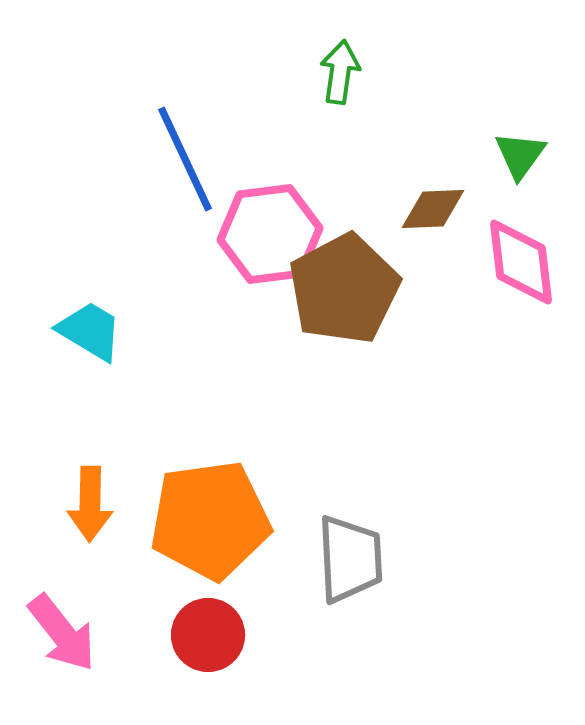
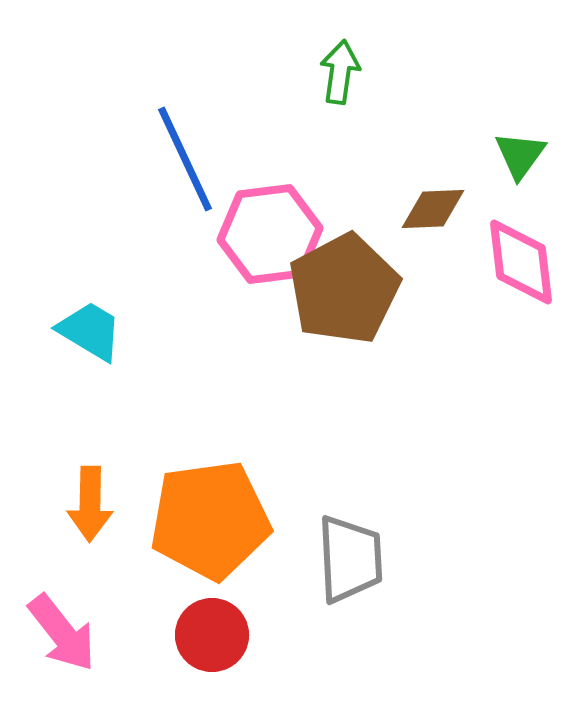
red circle: moved 4 px right
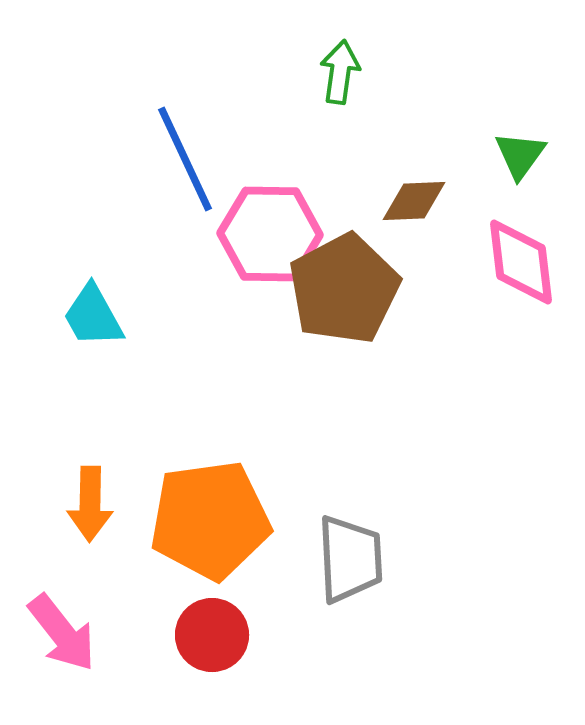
brown diamond: moved 19 px left, 8 px up
pink hexagon: rotated 8 degrees clockwise
cyan trapezoid: moved 3 px right, 15 px up; rotated 150 degrees counterclockwise
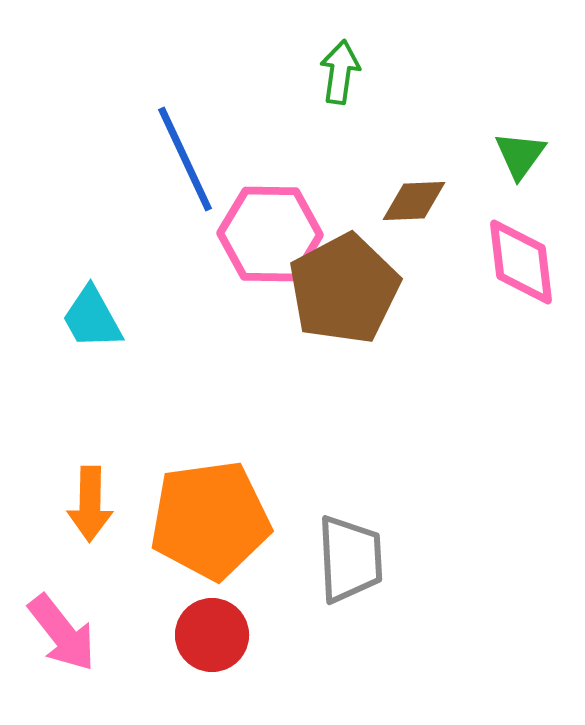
cyan trapezoid: moved 1 px left, 2 px down
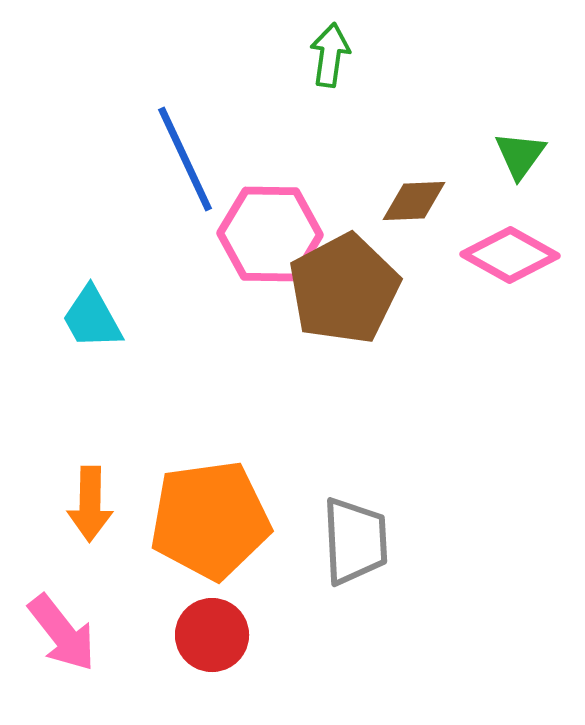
green arrow: moved 10 px left, 17 px up
pink diamond: moved 11 px left, 7 px up; rotated 54 degrees counterclockwise
gray trapezoid: moved 5 px right, 18 px up
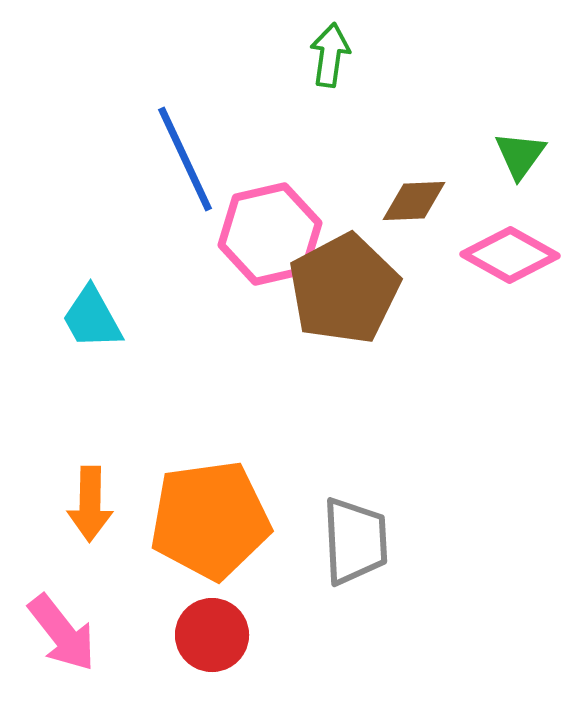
pink hexagon: rotated 14 degrees counterclockwise
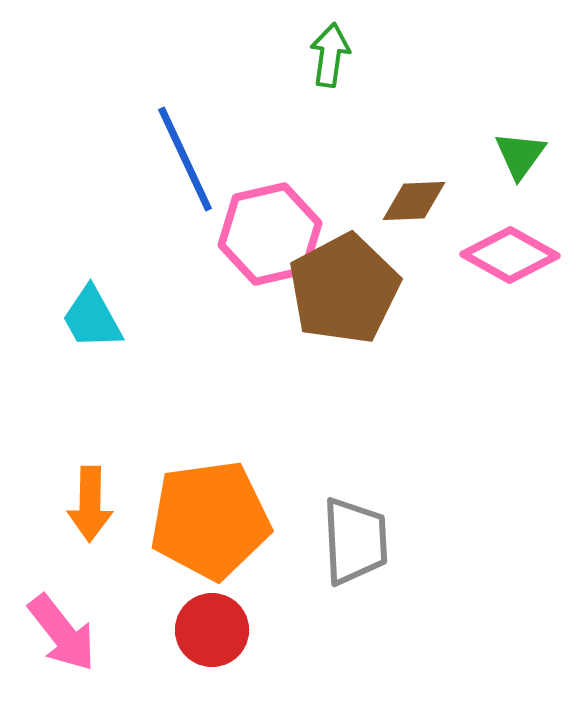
red circle: moved 5 px up
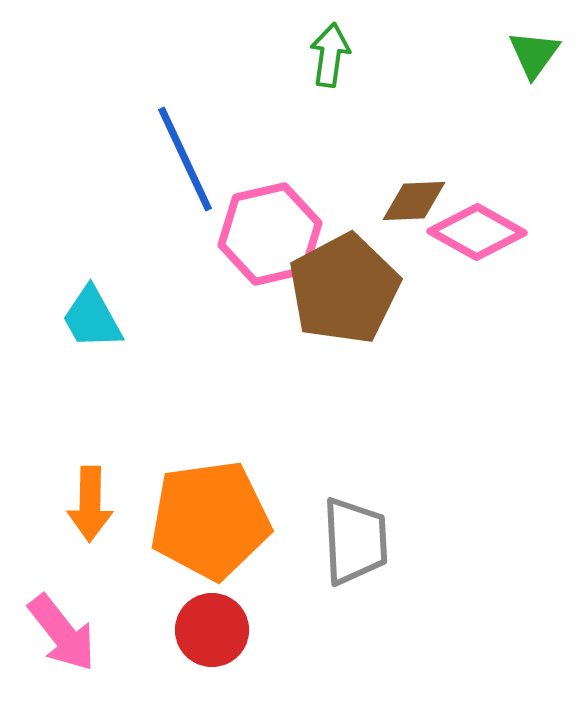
green triangle: moved 14 px right, 101 px up
pink diamond: moved 33 px left, 23 px up
